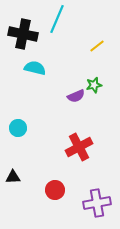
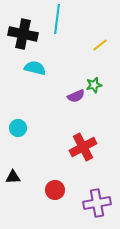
cyan line: rotated 16 degrees counterclockwise
yellow line: moved 3 px right, 1 px up
red cross: moved 4 px right
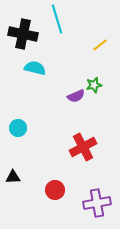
cyan line: rotated 24 degrees counterclockwise
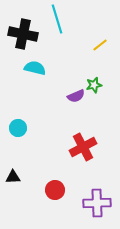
purple cross: rotated 8 degrees clockwise
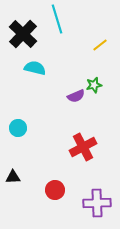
black cross: rotated 32 degrees clockwise
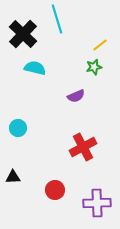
green star: moved 18 px up
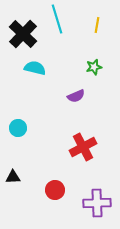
yellow line: moved 3 px left, 20 px up; rotated 42 degrees counterclockwise
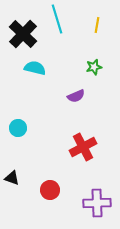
black triangle: moved 1 px left, 1 px down; rotated 21 degrees clockwise
red circle: moved 5 px left
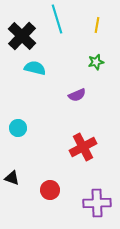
black cross: moved 1 px left, 2 px down
green star: moved 2 px right, 5 px up
purple semicircle: moved 1 px right, 1 px up
